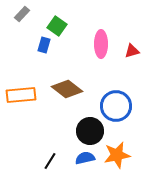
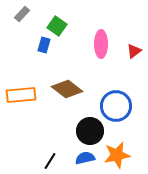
red triangle: moved 2 px right; rotated 21 degrees counterclockwise
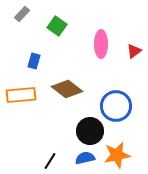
blue rectangle: moved 10 px left, 16 px down
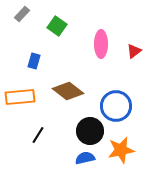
brown diamond: moved 1 px right, 2 px down
orange rectangle: moved 1 px left, 2 px down
orange star: moved 4 px right, 5 px up
black line: moved 12 px left, 26 px up
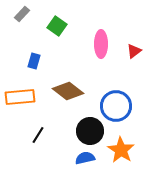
orange star: rotated 28 degrees counterclockwise
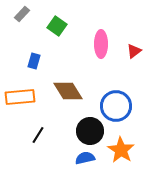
brown diamond: rotated 20 degrees clockwise
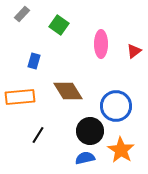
green square: moved 2 px right, 1 px up
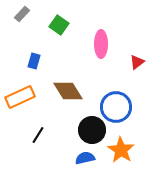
red triangle: moved 3 px right, 11 px down
orange rectangle: rotated 20 degrees counterclockwise
blue circle: moved 1 px down
black circle: moved 2 px right, 1 px up
